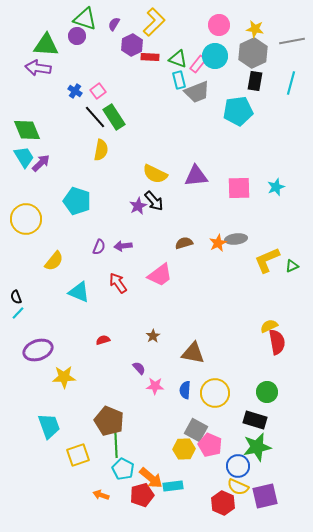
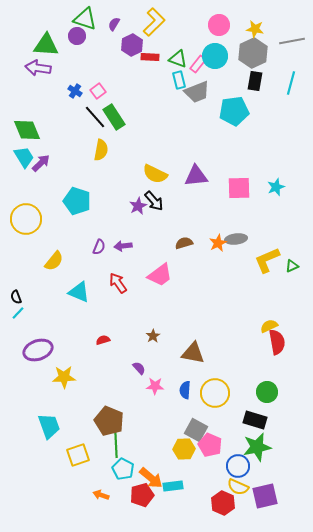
cyan pentagon at (238, 111): moved 4 px left
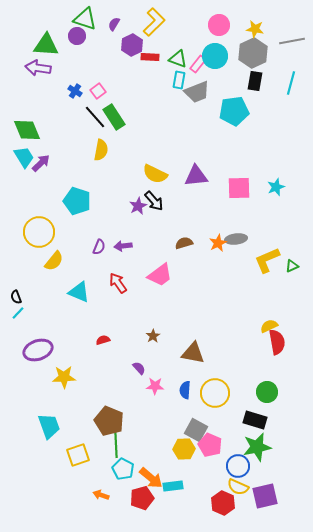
cyan rectangle at (179, 80): rotated 24 degrees clockwise
yellow circle at (26, 219): moved 13 px right, 13 px down
red pentagon at (142, 495): moved 3 px down
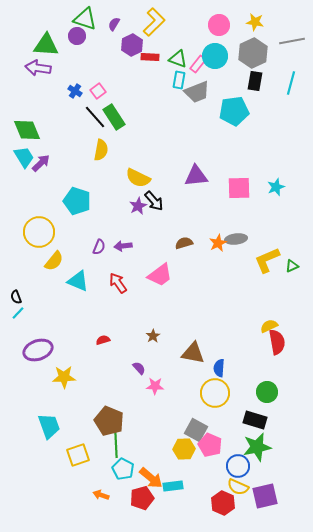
yellow star at (255, 29): moved 7 px up
yellow semicircle at (155, 174): moved 17 px left, 4 px down
cyan triangle at (79, 292): moved 1 px left, 11 px up
blue semicircle at (185, 390): moved 34 px right, 22 px up
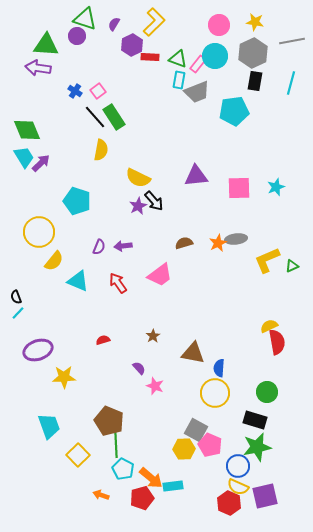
pink star at (155, 386): rotated 18 degrees clockwise
yellow square at (78, 455): rotated 25 degrees counterclockwise
red hexagon at (223, 503): moved 6 px right
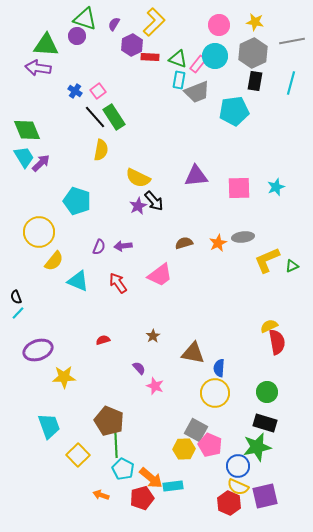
gray ellipse at (236, 239): moved 7 px right, 2 px up
black rectangle at (255, 420): moved 10 px right, 3 px down
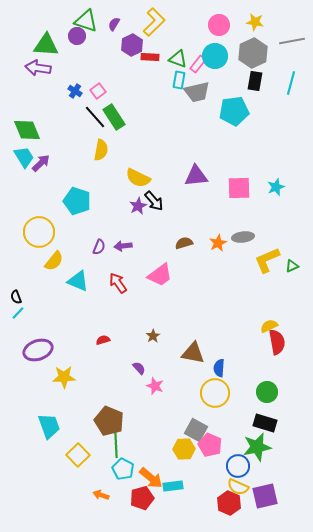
green triangle at (85, 19): moved 1 px right, 2 px down
gray trapezoid at (197, 92): rotated 8 degrees clockwise
